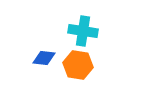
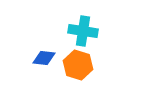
orange hexagon: rotated 8 degrees clockwise
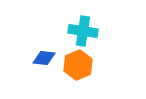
orange hexagon: rotated 20 degrees clockwise
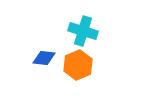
cyan cross: rotated 8 degrees clockwise
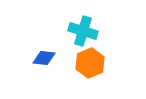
orange hexagon: moved 12 px right, 2 px up
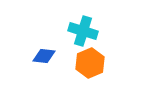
blue diamond: moved 2 px up
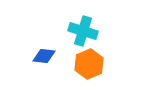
orange hexagon: moved 1 px left, 1 px down
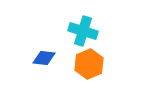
blue diamond: moved 2 px down
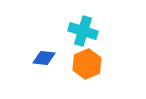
orange hexagon: moved 2 px left
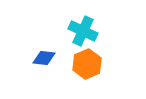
cyan cross: rotated 8 degrees clockwise
